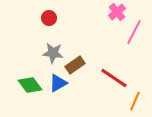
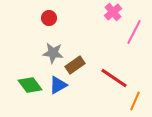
pink cross: moved 4 px left
blue triangle: moved 2 px down
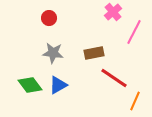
brown rectangle: moved 19 px right, 12 px up; rotated 24 degrees clockwise
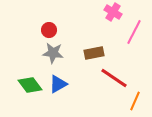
pink cross: rotated 18 degrees counterclockwise
red circle: moved 12 px down
blue triangle: moved 1 px up
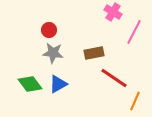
green diamond: moved 1 px up
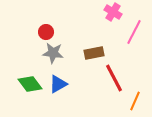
red circle: moved 3 px left, 2 px down
red line: rotated 28 degrees clockwise
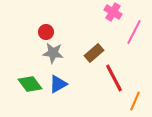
brown rectangle: rotated 30 degrees counterclockwise
